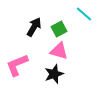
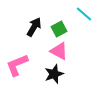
pink triangle: rotated 12 degrees clockwise
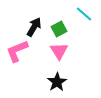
pink triangle: rotated 30 degrees clockwise
pink L-shape: moved 14 px up
black star: moved 3 px right, 8 px down; rotated 12 degrees counterclockwise
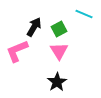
cyan line: rotated 18 degrees counterclockwise
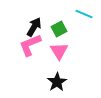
pink L-shape: moved 13 px right, 6 px up
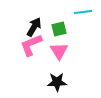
cyan line: moved 1 px left, 2 px up; rotated 30 degrees counterclockwise
green square: rotated 14 degrees clockwise
pink L-shape: moved 1 px right
black star: rotated 30 degrees clockwise
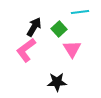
cyan line: moved 3 px left
green square: rotated 28 degrees counterclockwise
pink L-shape: moved 5 px left, 5 px down; rotated 15 degrees counterclockwise
pink triangle: moved 13 px right, 2 px up
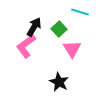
cyan line: rotated 24 degrees clockwise
pink L-shape: moved 4 px up
black star: moved 2 px right; rotated 30 degrees clockwise
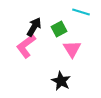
cyan line: moved 1 px right
green square: rotated 14 degrees clockwise
black star: moved 2 px right, 1 px up
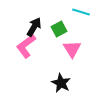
black star: moved 2 px down
